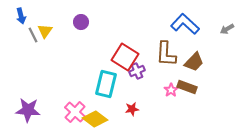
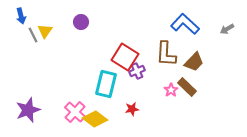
brown rectangle: rotated 24 degrees clockwise
purple star: rotated 25 degrees counterclockwise
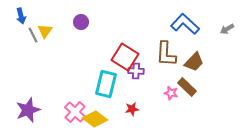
purple cross: moved 1 px left; rotated 28 degrees clockwise
pink star: moved 3 px down; rotated 24 degrees counterclockwise
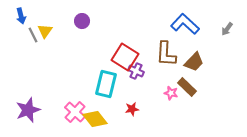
purple circle: moved 1 px right, 1 px up
gray arrow: rotated 24 degrees counterclockwise
purple cross: rotated 21 degrees clockwise
yellow diamond: rotated 15 degrees clockwise
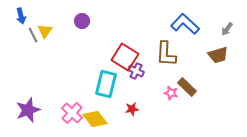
brown trapezoid: moved 24 px right, 7 px up; rotated 30 degrees clockwise
pink cross: moved 3 px left, 1 px down
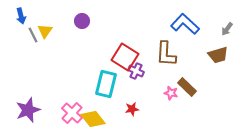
yellow diamond: moved 2 px left
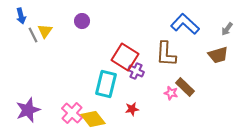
brown rectangle: moved 2 px left
